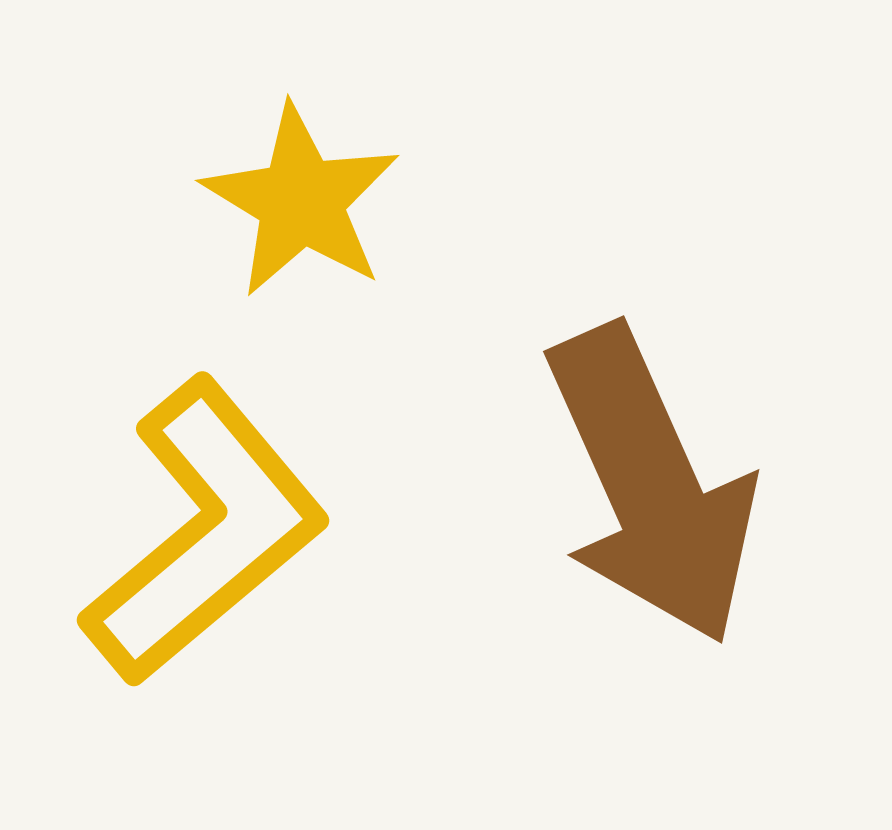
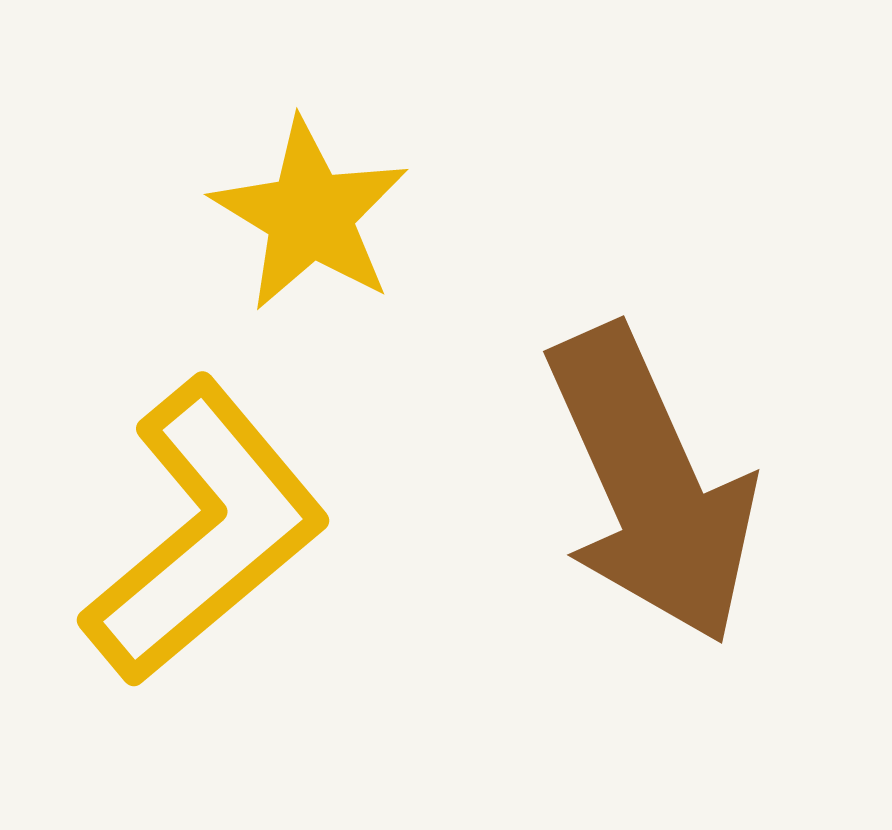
yellow star: moved 9 px right, 14 px down
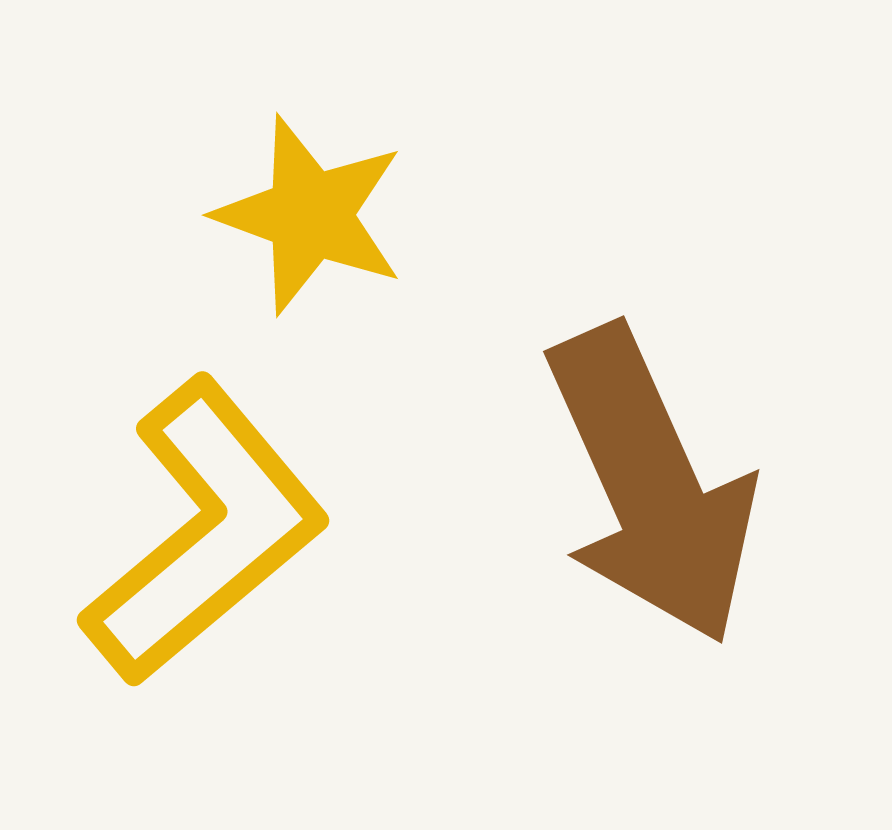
yellow star: rotated 11 degrees counterclockwise
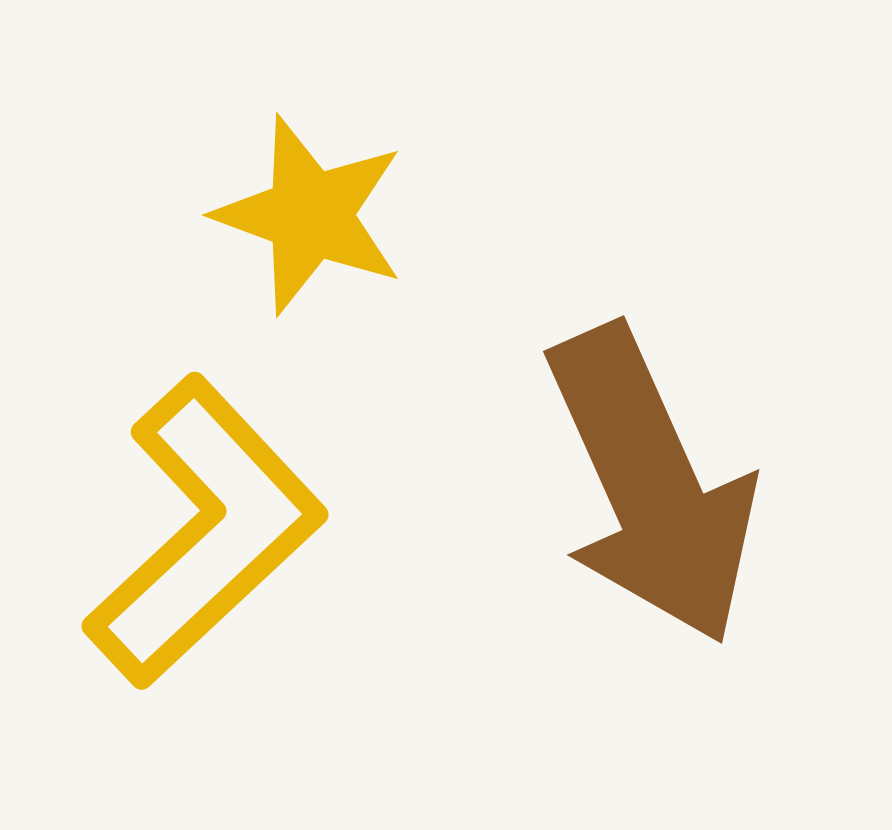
yellow L-shape: rotated 3 degrees counterclockwise
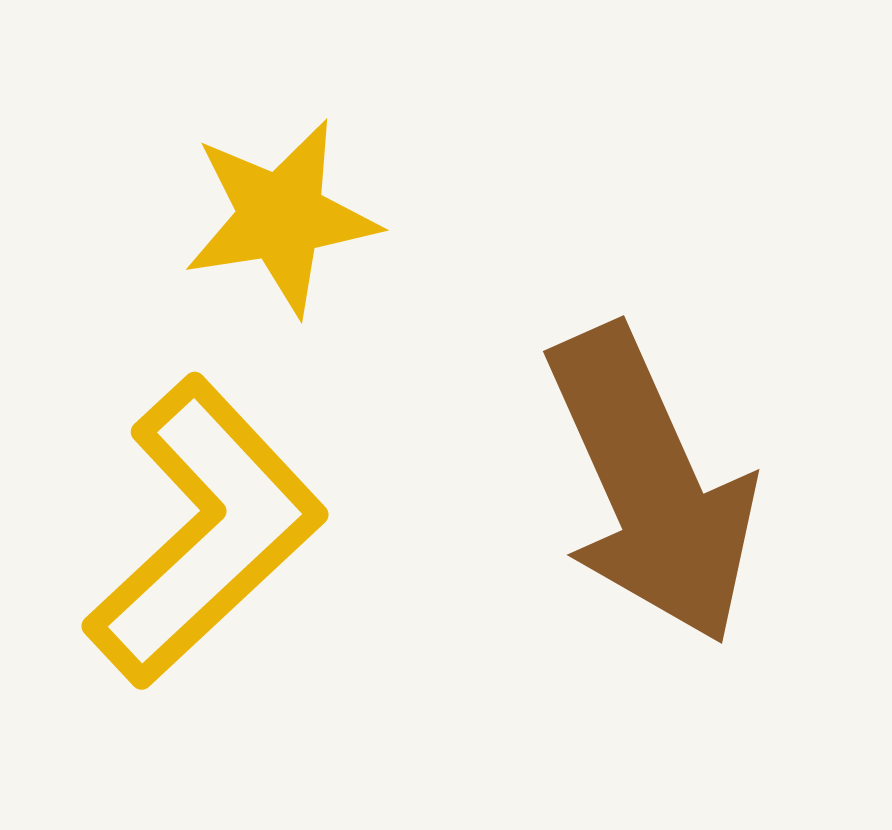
yellow star: moved 29 px left, 2 px down; rotated 29 degrees counterclockwise
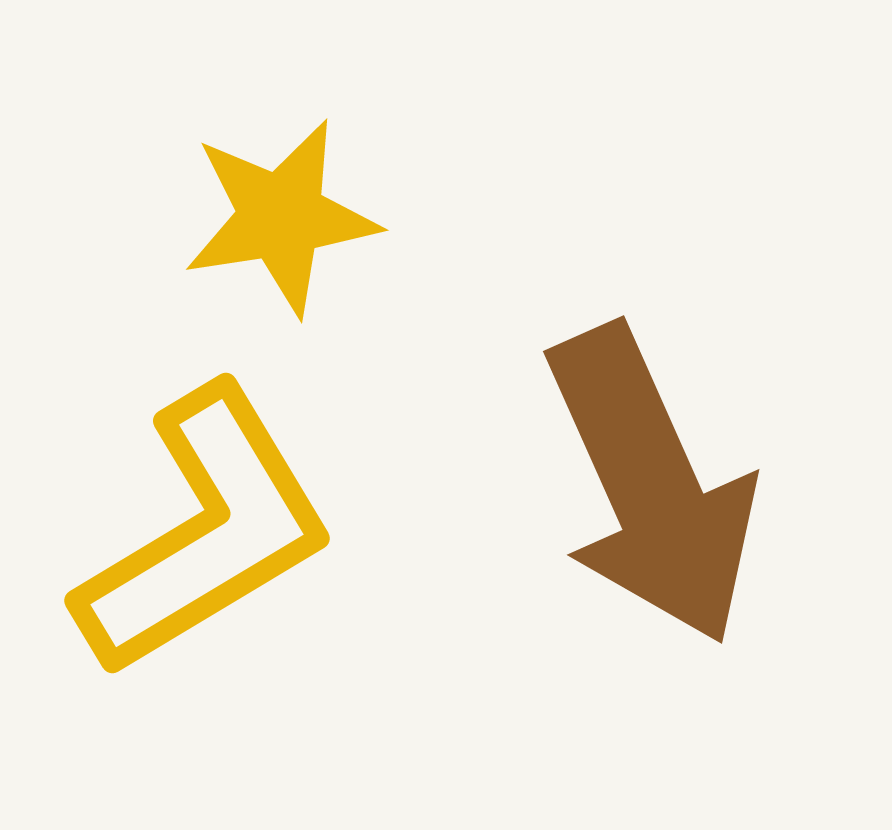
yellow L-shape: rotated 12 degrees clockwise
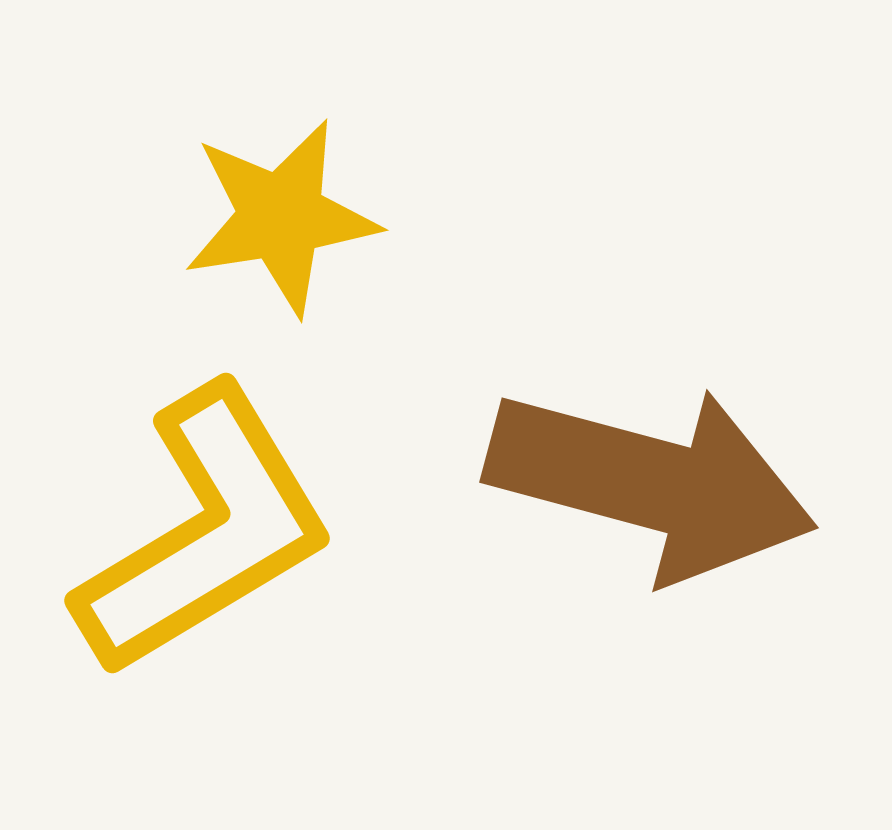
brown arrow: moved 2 px up; rotated 51 degrees counterclockwise
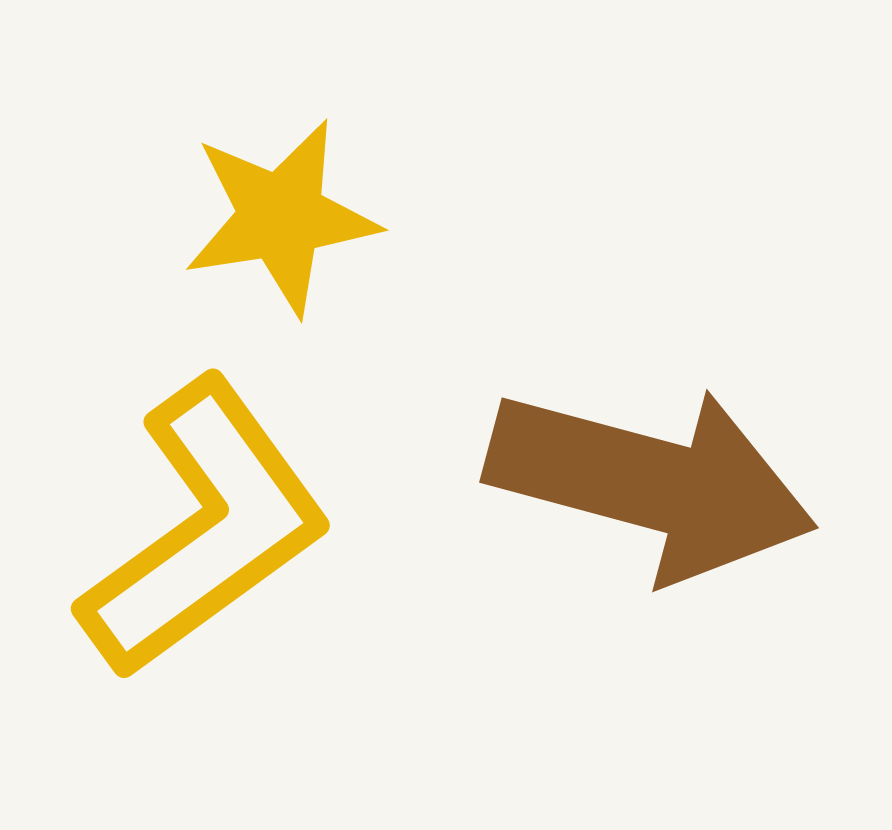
yellow L-shape: moved 3 px up; rotated 5 degrees counterclockwise
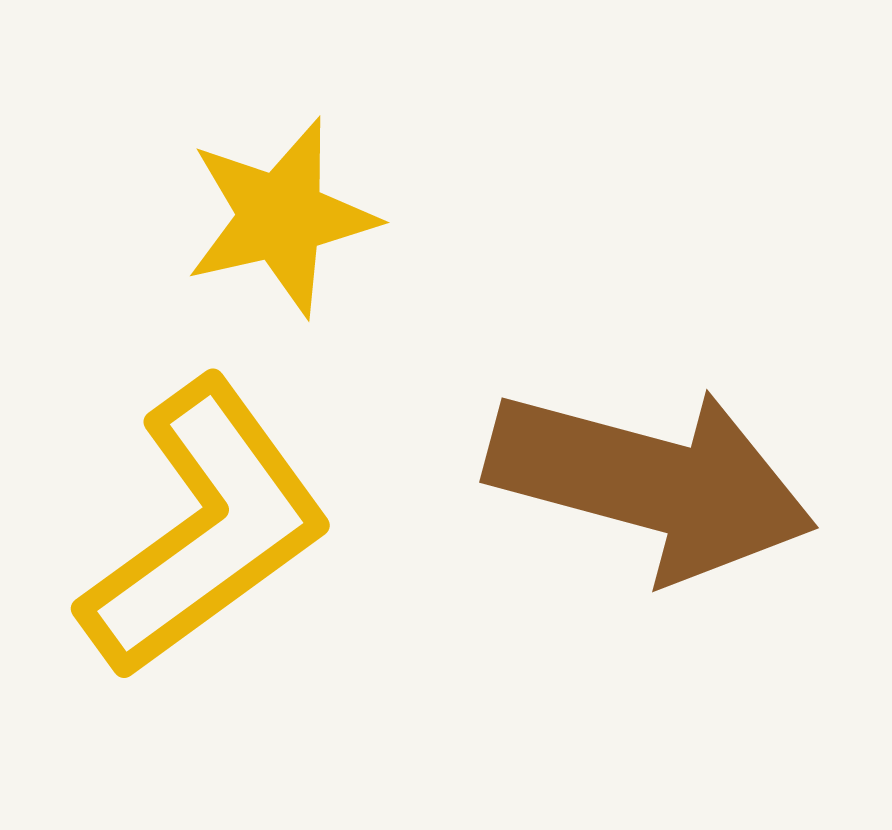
yellow star: rotated 4 degrees counterclockwise
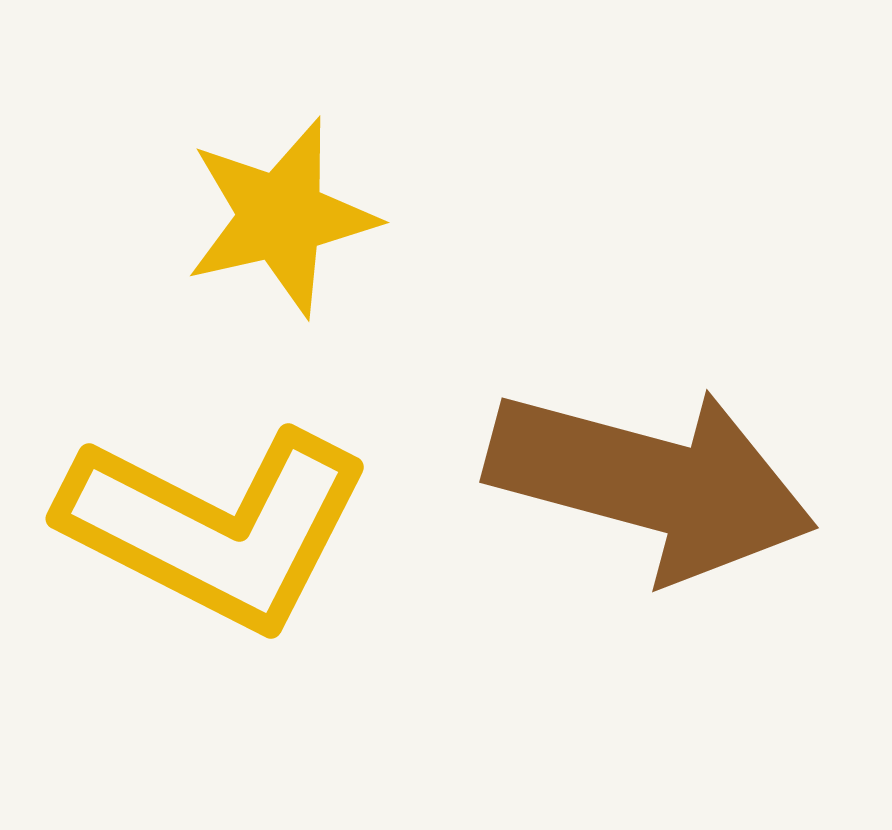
yellow L-shape: moved 11 px right, 1 px up; rotated 63 degrees clockwise
